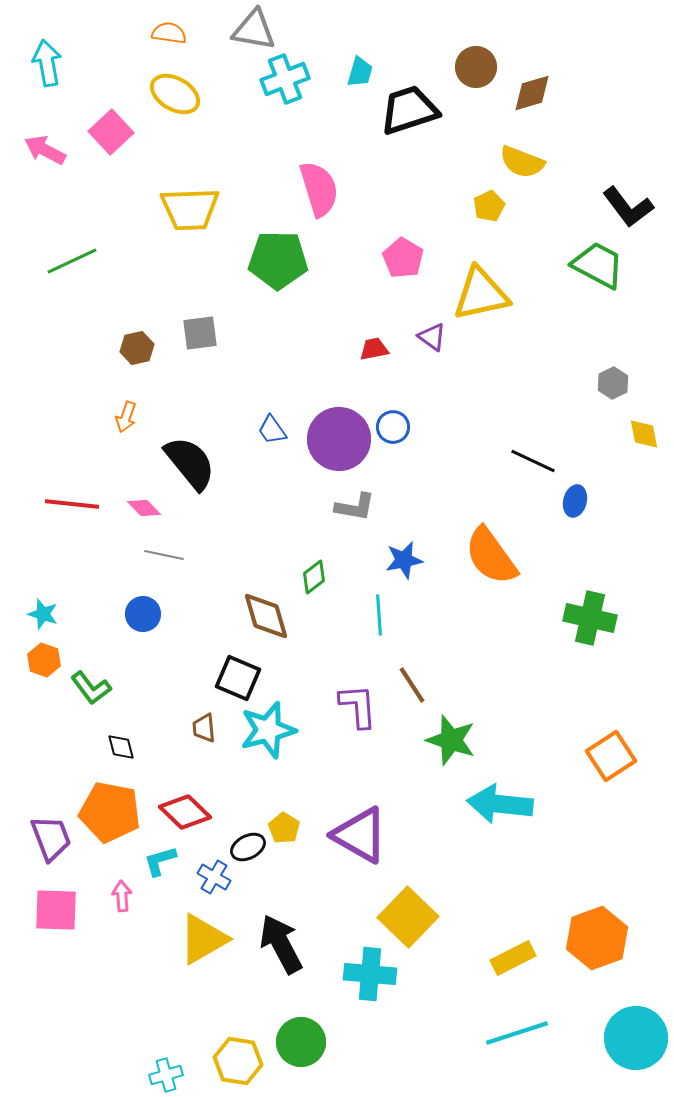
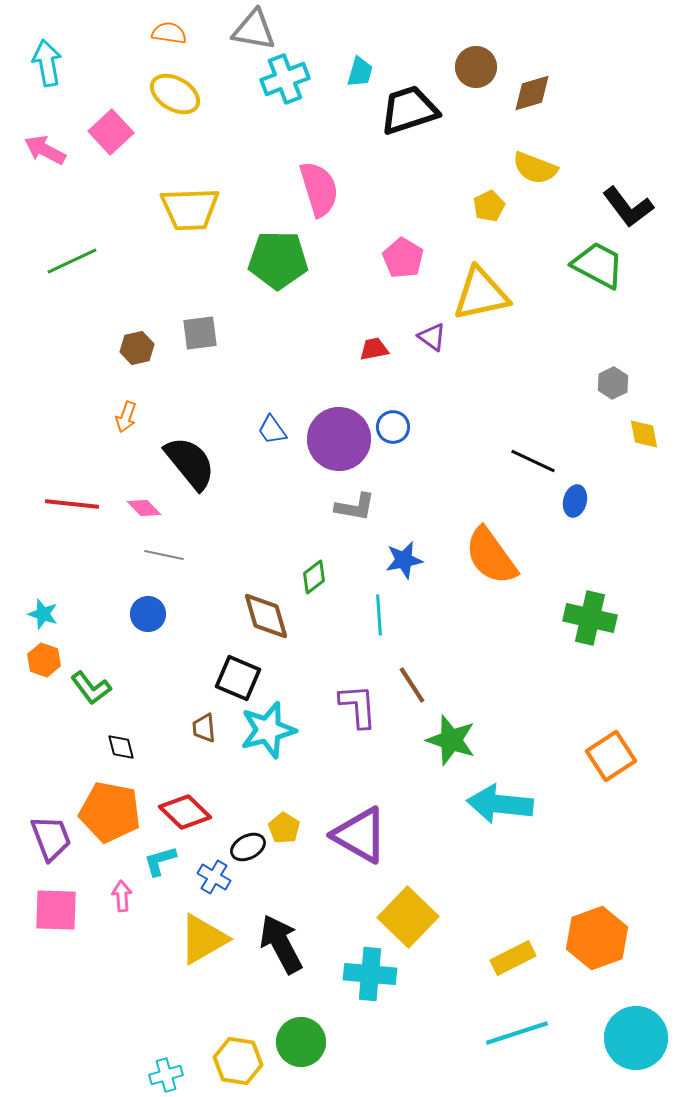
yellow semicircle at (522, 162): moved 13 px right, 6 px down
blue circle at (143, 614): moved 5 px right
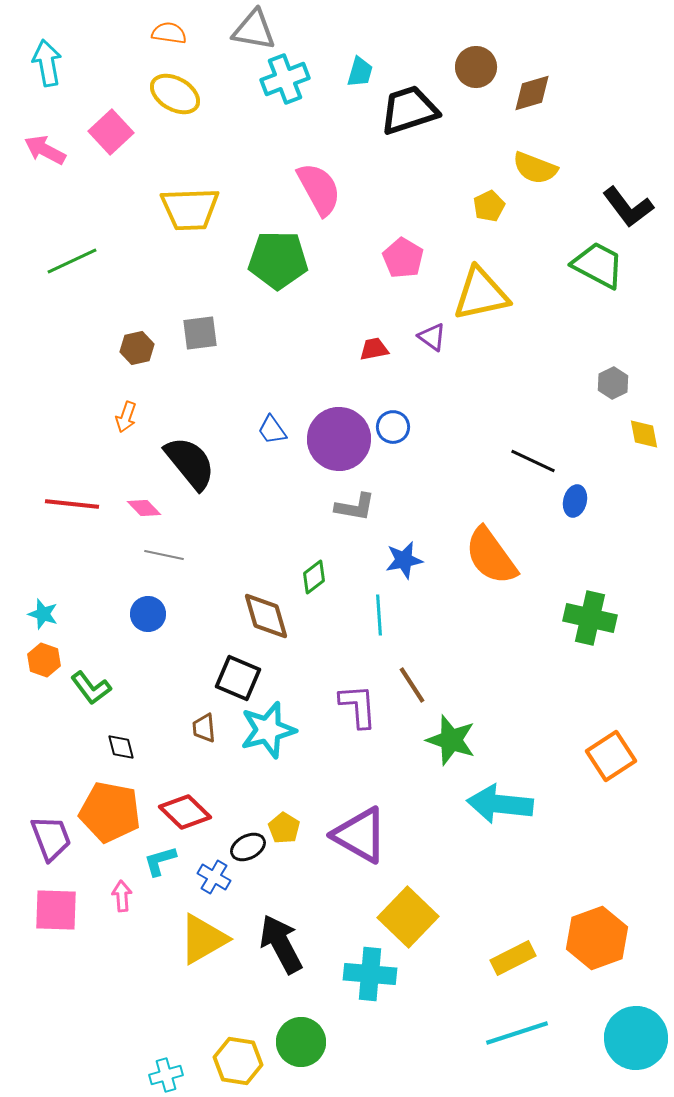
pink semicircle at (319, 189): rotated 12 degrees counterclockwise
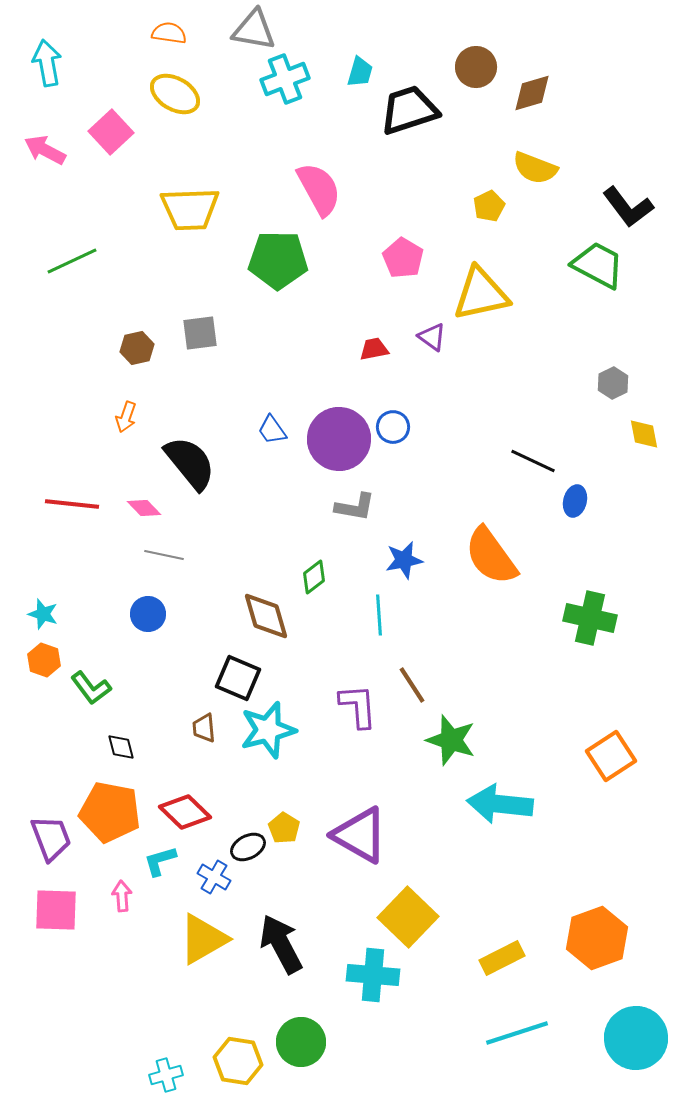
yellow rectangle at (513, 958): moved 11 px left
cyan cross at (370, 974): moved 3 px right, 1 px down
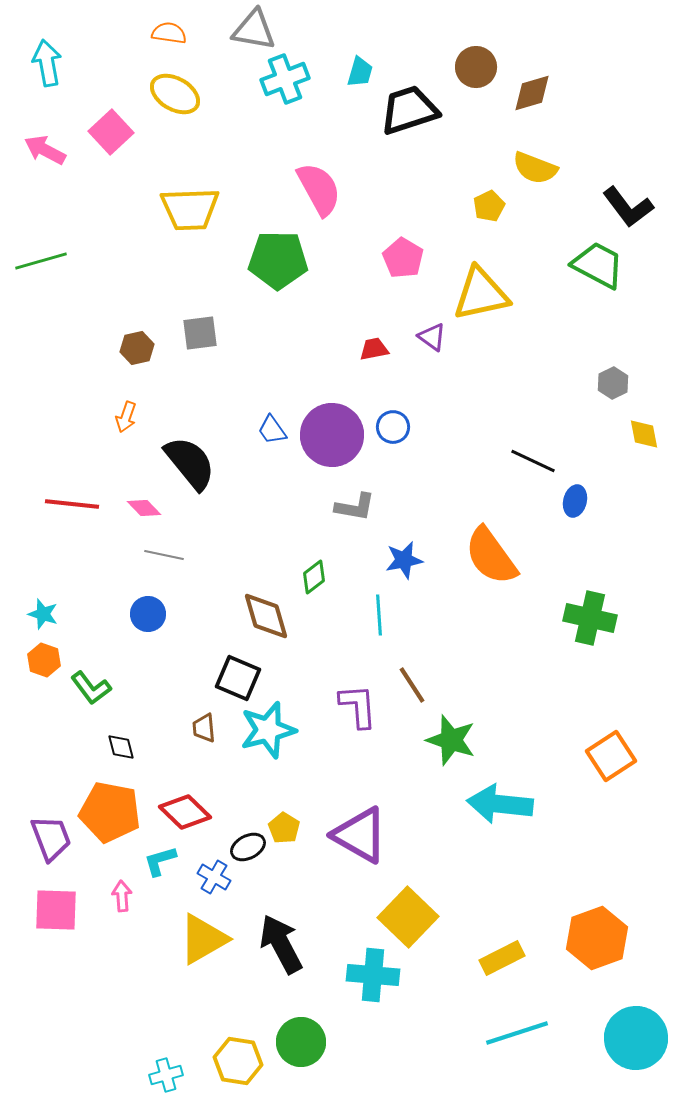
green line at (72, 261): moved 31 px left; rotated 9 degrees clockwise
purple circle at (339, 439): moved 7 px left, 4 px up
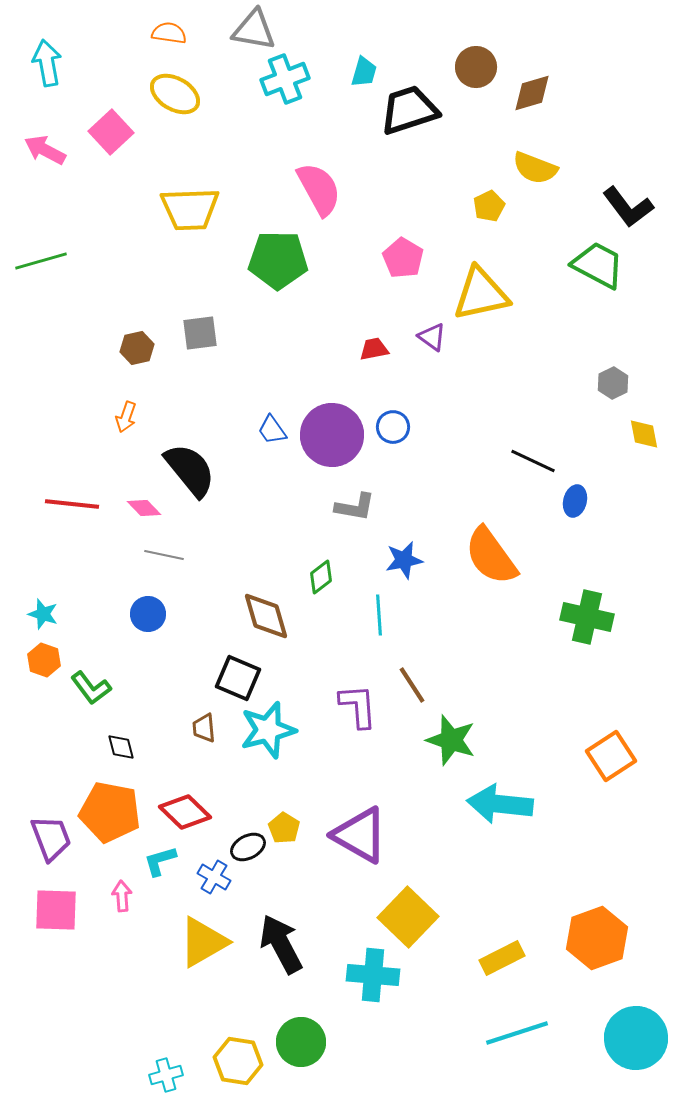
cyan trapezoid at (360, 72): moved 4 px right
black semicircle at (190, 463): moved 7 px down
green diamond at (314, 577): moved 7 px right
green cross at (590, 618): moved 3 px left, 1 px up
yellow triangle at (203, 939): moved 3 px down
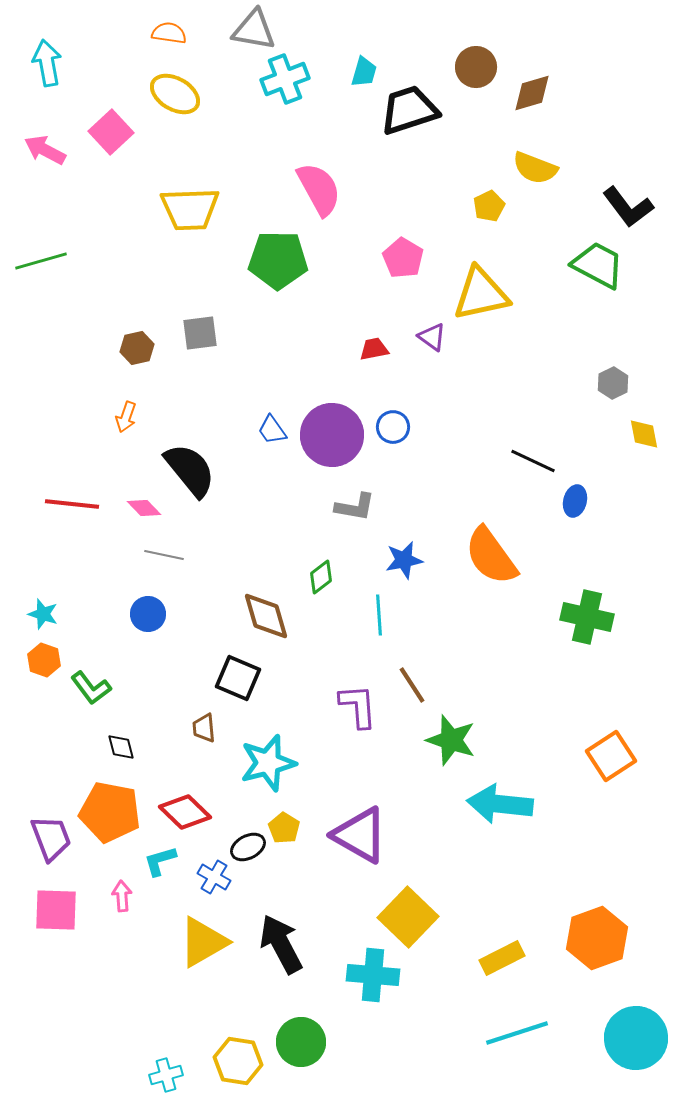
cyan star at (268, 730): moved 33 px down
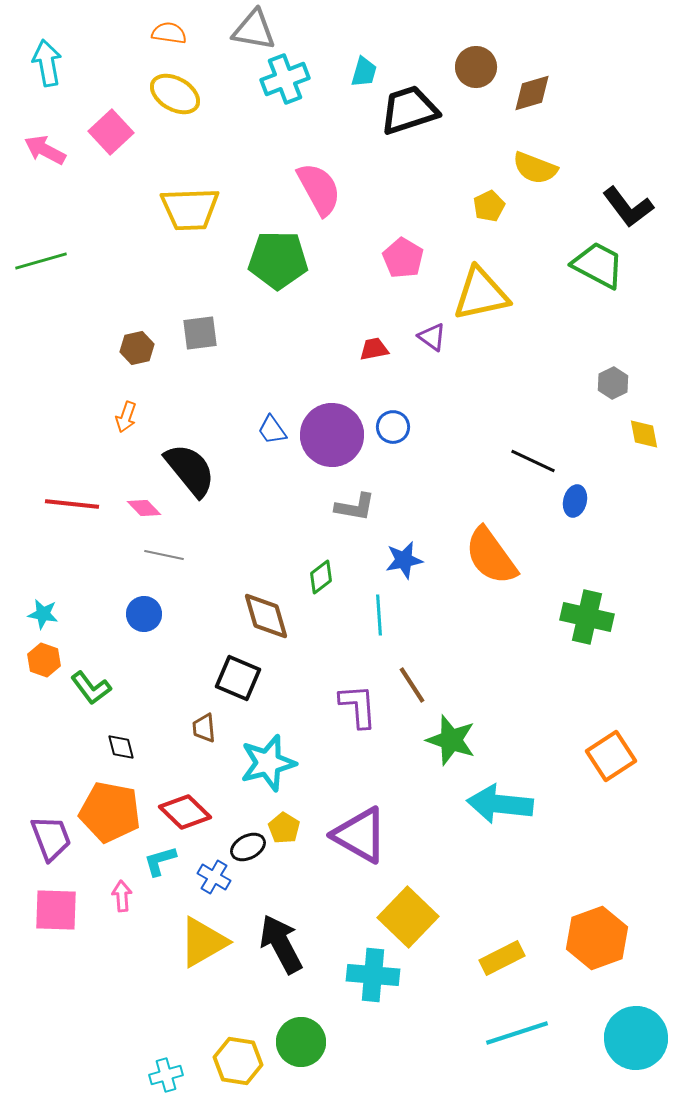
cyan star at (43, 614): rotated 8 degrees counterclockwise
blue circle at (148, 614): moved 4 px left
